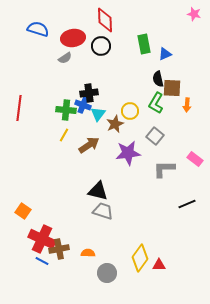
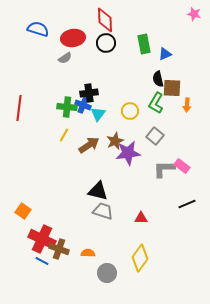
black circle: moved 5 px right, 3 px up
green cross: moved 1 px right, 3 px up
brown star: moved 17 px down
pink rectangle: moved 13 px left, 7 px down
brown cross: rotated 30 degrees clockwise
red triangle: moved 18 px left, 47 px up
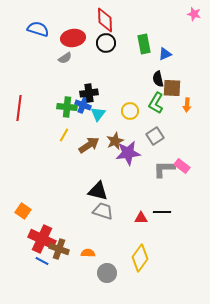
gray square: rotated 18 degrees clockwise
black line: moved 25 px left, 8 px down; rotated 24 degrees clockwise
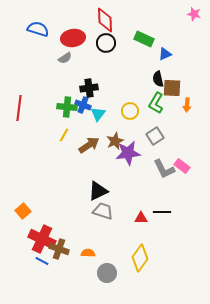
green rectangle: moved 5 px up; rotated 54 degrees counterclockwise
black cross: moved 5 px up
gray L-shape: rotated 115 degrees counterclockwise
black triangle: rotated 40 degrees counterclockwise
orange square: rotated 14 degrees clockwise
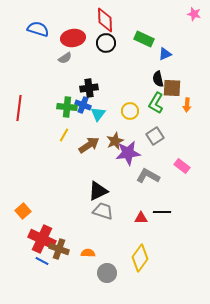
gray L-shape: moved 16 px left, 7 px down; rotated 145 degrees clockwise
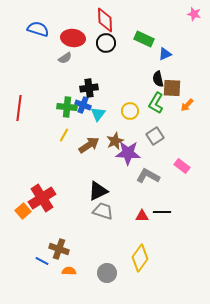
red ellipse: rotated 15 degrees clockwise
orange arrow: rotated 40 degrees clockwise
purple star: rotated 10 degrees clockwise
red triangle: moved 1 px right, 2 px up
red cross: moved 41 px up; rotated 32 degrees clockwise
orange semicircle: moved 19 px left, 18 px down
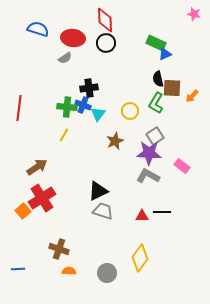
green rectangle: moved 12 px right, 4 px down
orange arrow: moved 5 px right, 9 px up
brown arrow: moved 52 px left, 22 px down
purple star: moved 21 px right
blue line: moved 24 px left, 8 px down; rotated 32 degrees counterclockwise
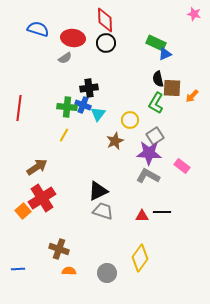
yellow circle: moved 9 px down
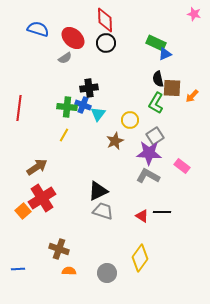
red ellipse: rotated 35 degrees clockwise
red triangle: rotated 32 degrees clockwise
